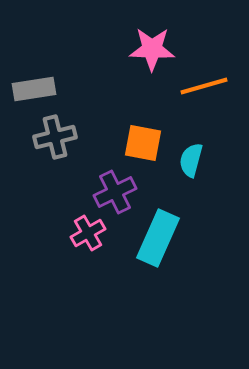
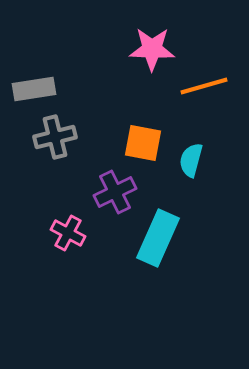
pink cross: moved 20 px left; rotated 32 degrees counterclockwise
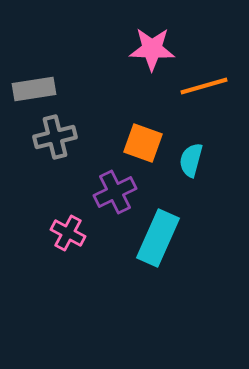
orange square: rotated 9 degrees clockwise
